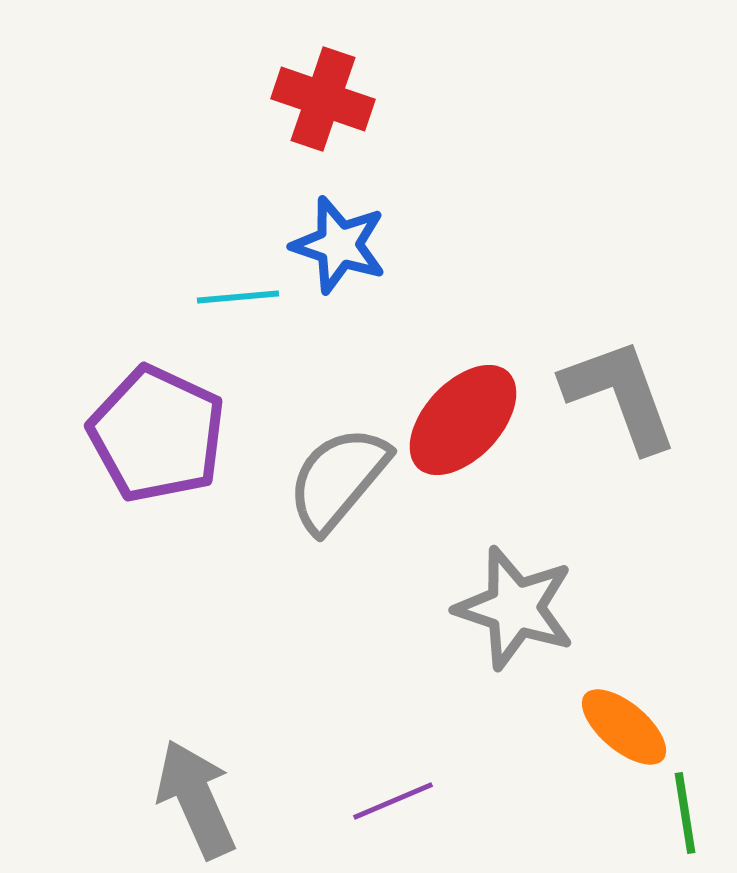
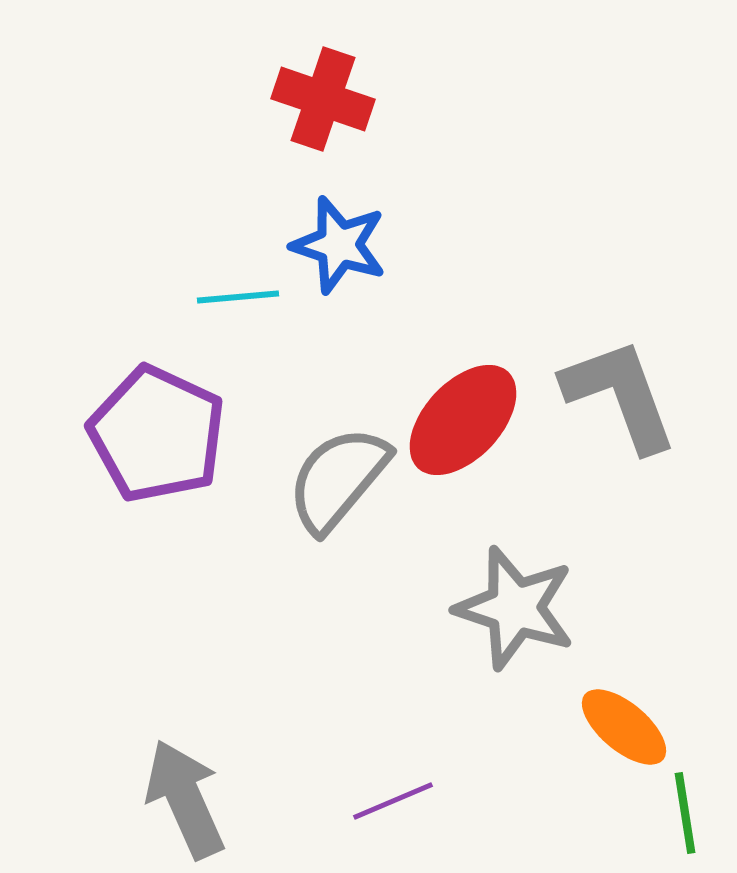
gray arrow: moved 11 px left
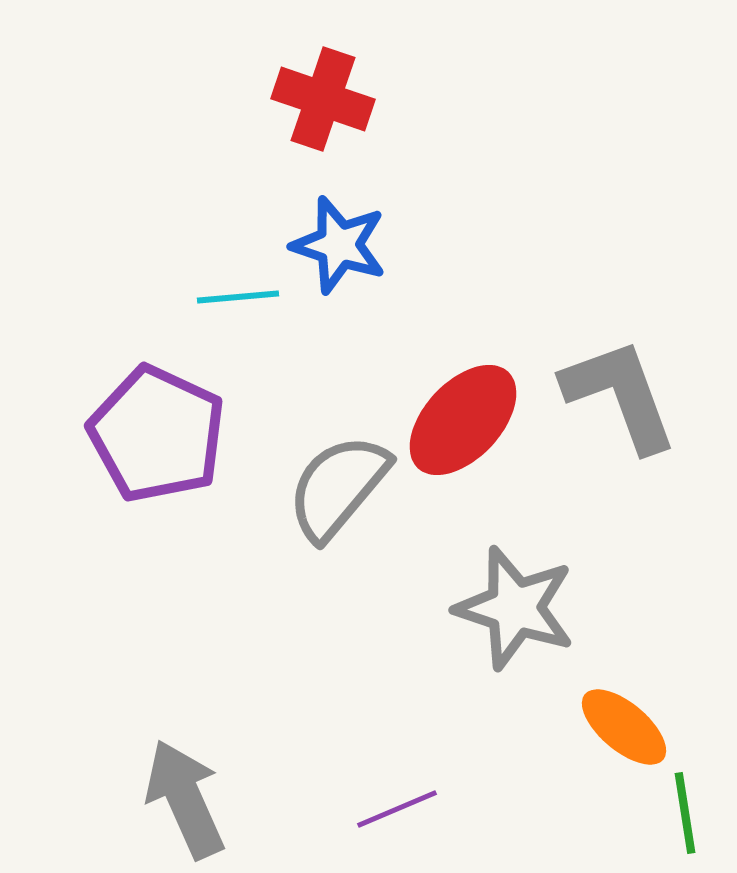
gray semicircle: moved 8 px down
purple line: moved 4 px right, 8 px down
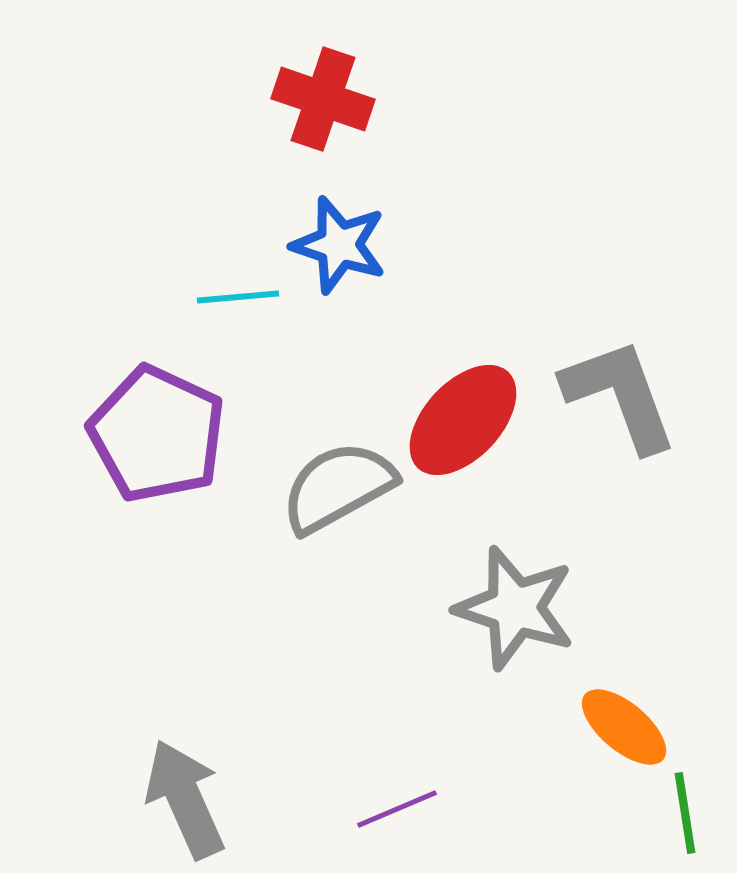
gray semicircle: rotated 21 degrees clockwise
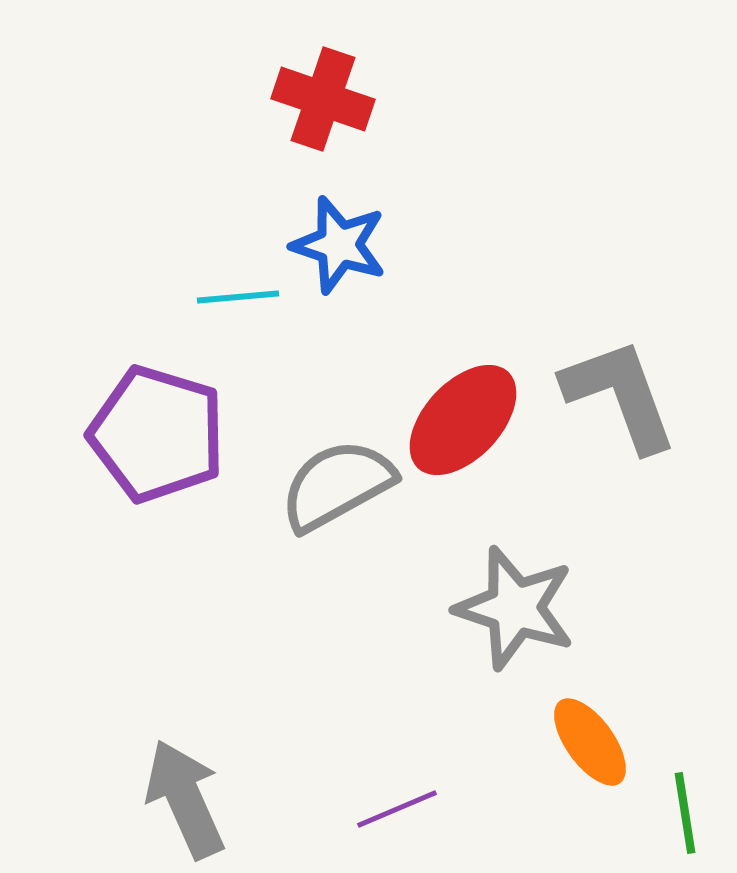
purple pentagon: rotated 8 degrees counterclockwise
gray semicircle: moved 1 px left, 2 px up
orange ellipse: moved 34 px left, 15 px down; rotated 14 degrees clockwise
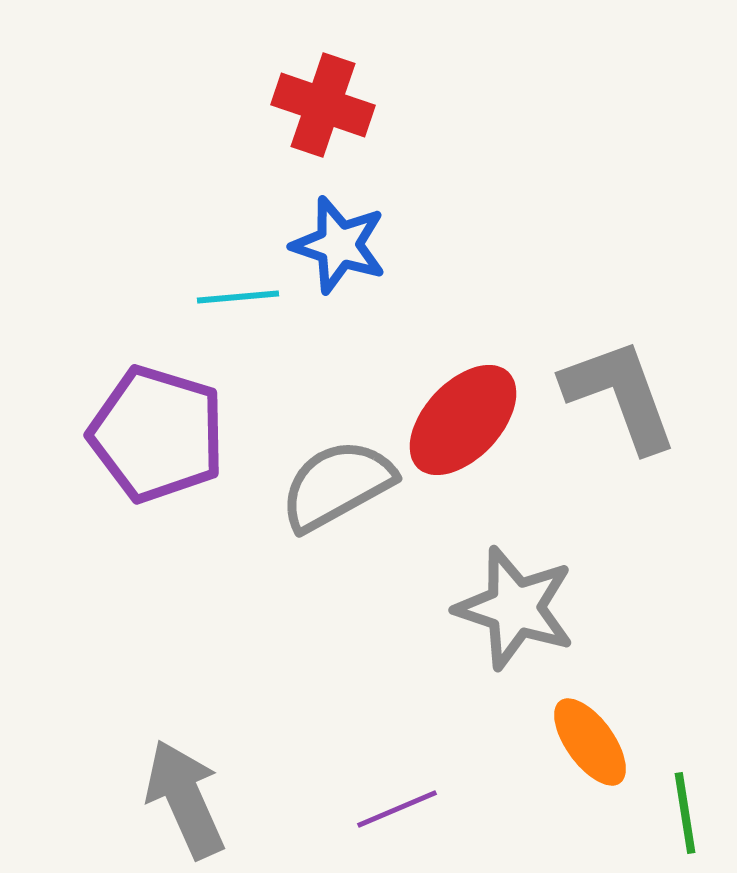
red cross: moved 6 px down
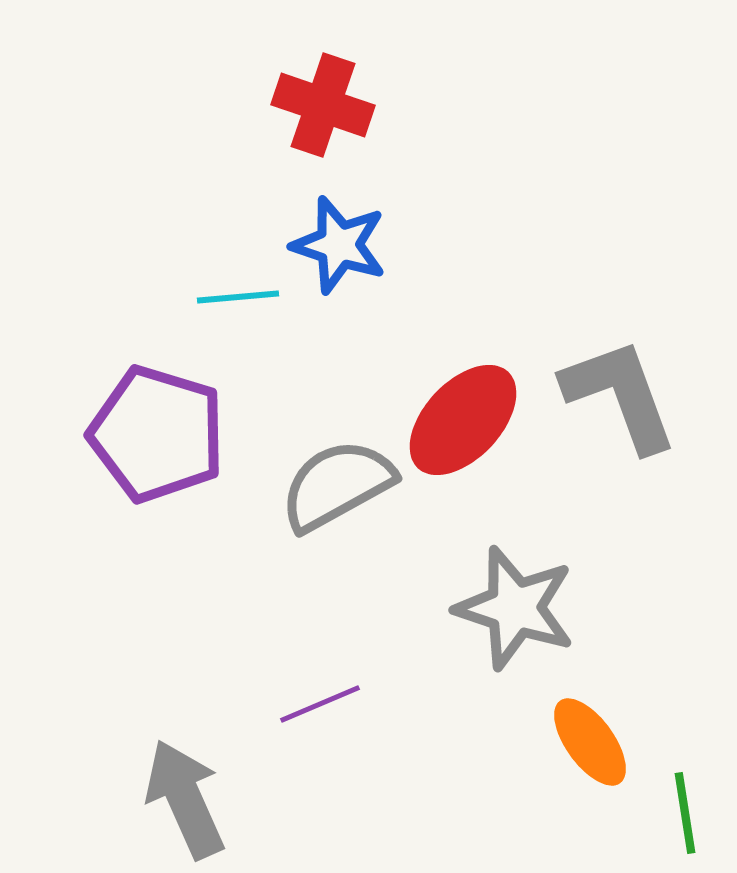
purple line: moved 77 px left, 105 px up
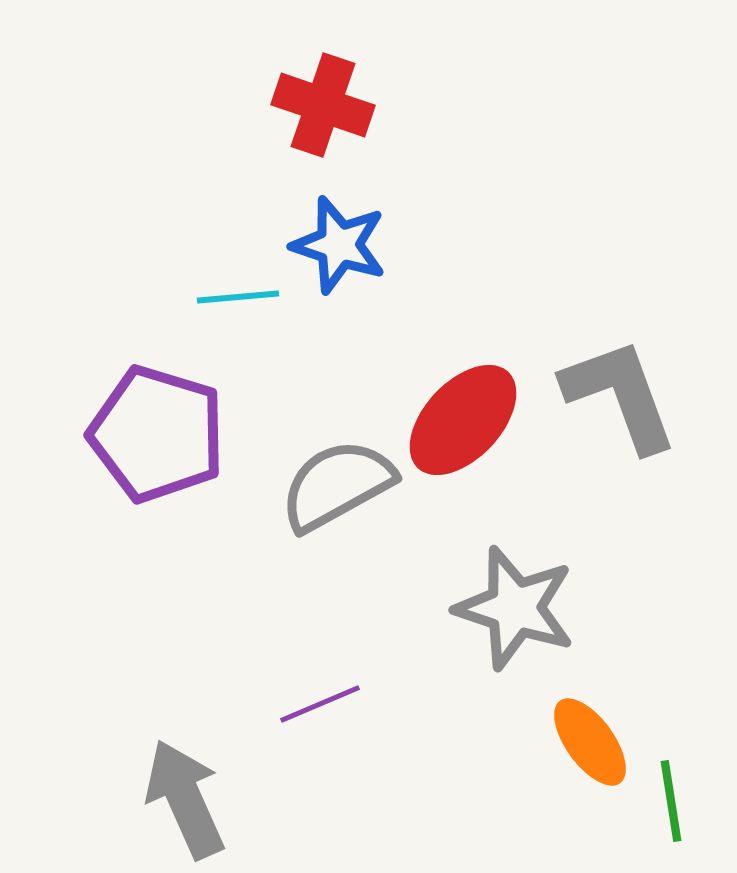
green line: moved 14 px left, 12 px up
